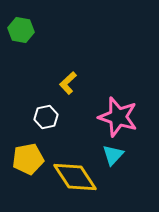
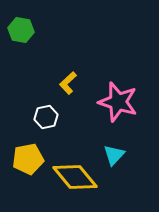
pink star: moved 15 px up
cyan triangle: moved 1 px right
yellow diamond: rotated 6 degrees counterclockwise
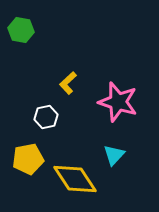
yellow diamond: moved 2 px down; rotated 6 degrees clockwise
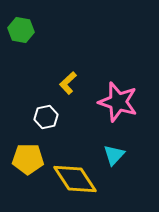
yellow pentagon: rotated 12 degrees clockwise
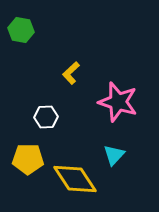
yellow L-shape: moved 3 px right, 10 px up
white hexagon: rotated 10 degrees clockwise
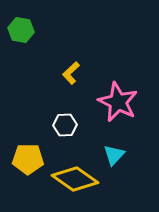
pink star: rotated 9 degrees clockwise
white hexagon: moved 19 px right, 8 px down
yellow diamond: rotated 21 degrees counterclockwise
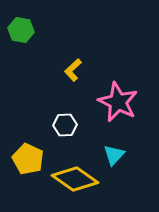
yellow L-shape: moved 2 px right, 3 px up
yellow pentagon: rotated 24 degrees clockwise
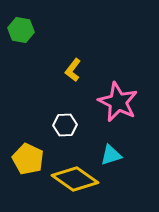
yellow L-shape: rotated 10 degrees counterclockwise
cyan triangle: moved 3 px left; rotated 30 degrees clockwise
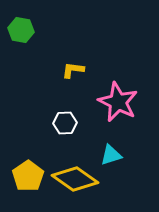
yellow L-shape: rotated 60 degrees clockwise
white hexagon: moved 2 px up
yellow pentagon: moved 17 px down; rotated 12 degrees clockwise
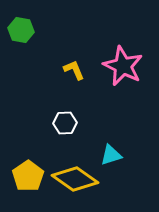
yellow L-shape: moved 1 px right; rotated 60 degrees clockwise
pink star: moved 5 px right, 36 px up
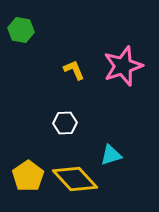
pink star: rotated 27 degrees clockwise
yellow diamond: rotated 12 degrees clockwise
